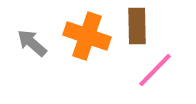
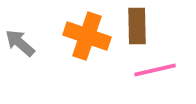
gray arrow: moved 12 px left
pink line: rotated 33 degrees clockwise
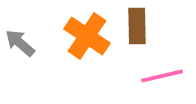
orange cross: rotated 15 degrees clockwise
pink line: moved 7 px right, 6 px down
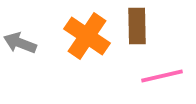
gray arrow: rotated 20 degrees counterclockwise
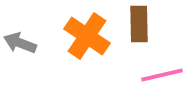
brown rectangle: moved 2 px right, 2 px up
pink line: moved 1 px up
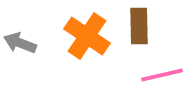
brown rectangle: moved 2 px down
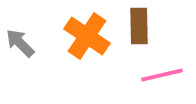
gray arrow: rotated 24 degrees clockwise
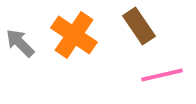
brown rectangle: rotated 33 degrees counterclockwise
orange cross: moved 13 px left, 1 px up
